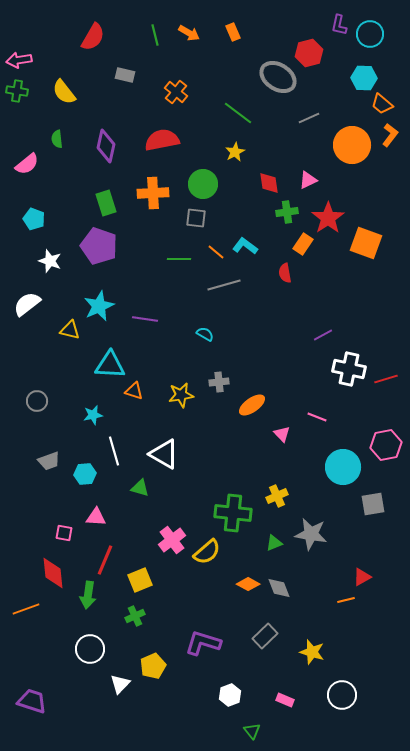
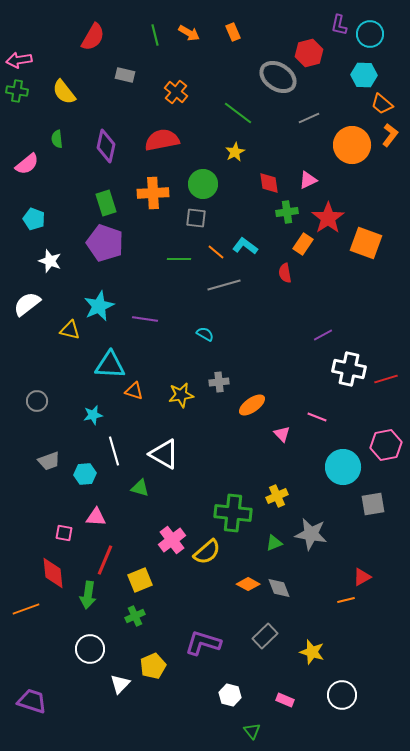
cyan hexagon at (364, 78): moved 3 px up
purple pentagon at (99, 246): moved 6 px right, 3 px up
white hexagon at (230, 695): rotated 25 degrees counterclockwise
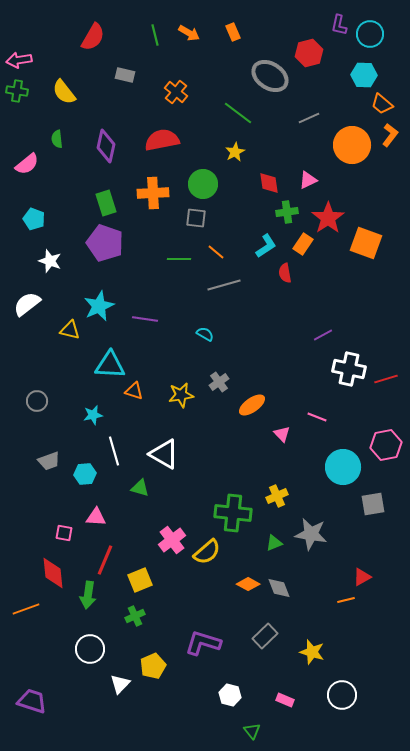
gray ellipse at (278, 77): moved 8 px left, 1 px up
cyan L-shape at (245, 246): moved 21 px right; rotated 110 degrees clockwise
gray cross at (219, 382): rotated 30 degrees counterclockwise
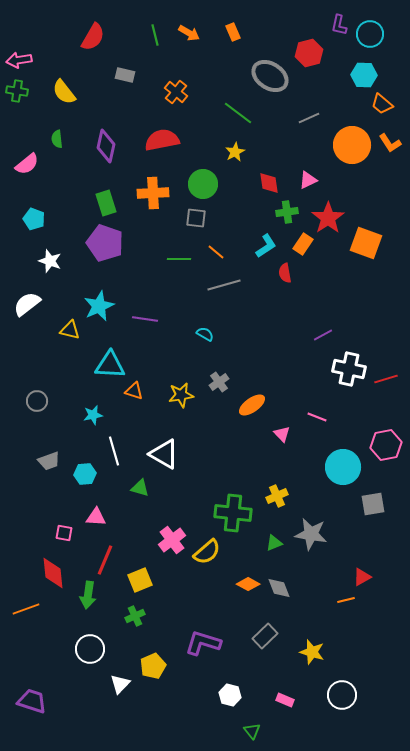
orange L-shape at (390, 135): moved 8 px down; rotated 110 degrees clockwise
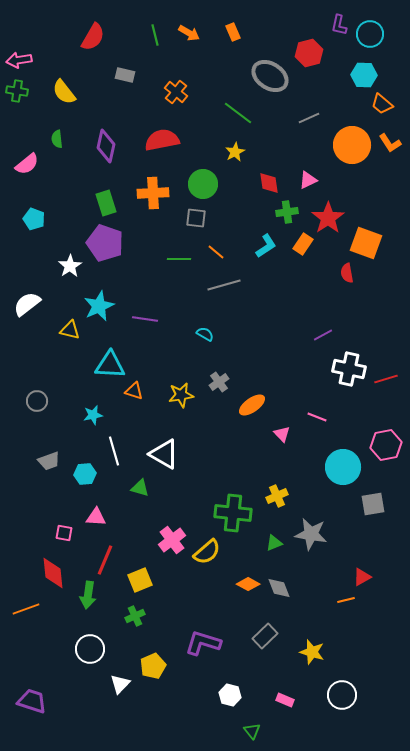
white star at (50, 261): moved 20 px right, 5 px down; rotated 20 degrees clockwise
red semicircle at (285, 273): moved 62 px right
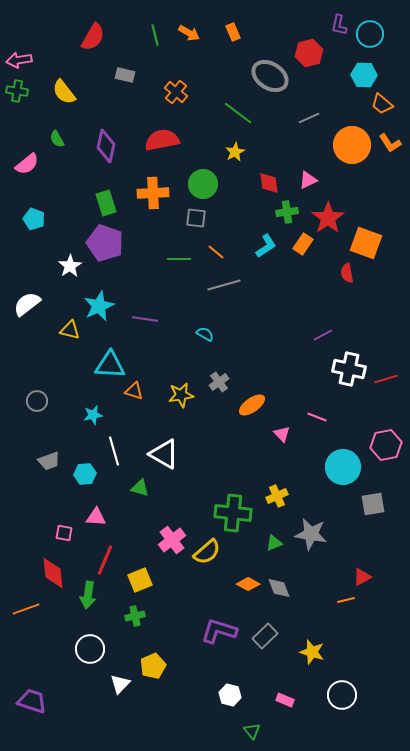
green semicircle at (57, 139): rotated 24 degrees counterclockwise
green cross at (135, 616): rotated 12 degrees clockwise
purple L-shape at (203, 643): moved 16 px right, 12 px up
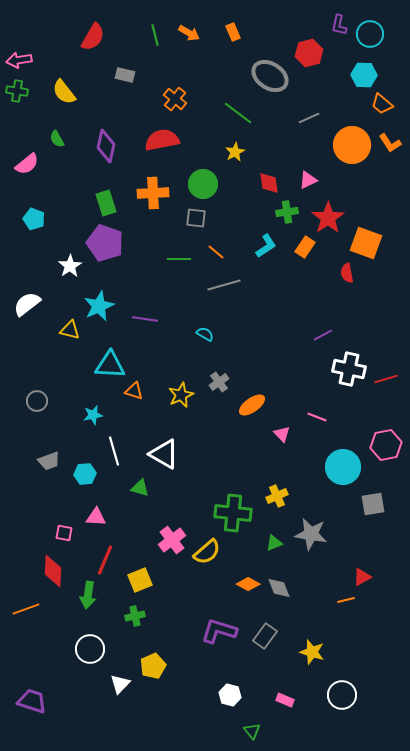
orange cross at (176, 92): moved 1 px left, 7 px down
orange rectangle at (303, 244): moved 2 px right, 3 px down
yellow star at (181, 395): rotated 15 degrees counterclockwise
red diamond at (53, 573): moved 2 px up; rotated 8 degrees clockwise
gray rectangle at (265, 636): rotated 10 degrees counterclockwise
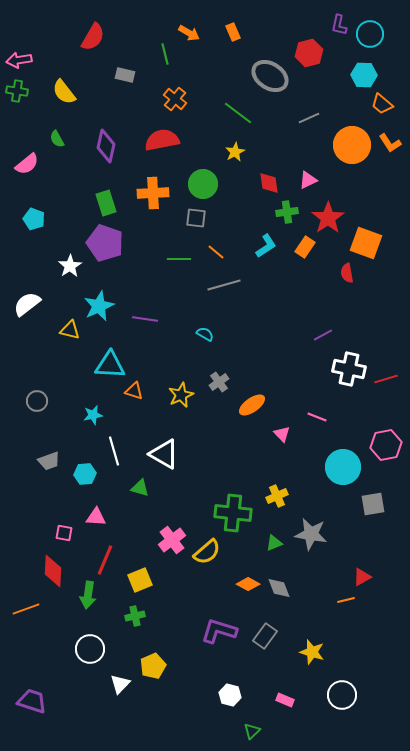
green line at (155, 35): moved 10 px right, 19 px down
green triangle at (252, 731): rotated 24 degrees clockwise
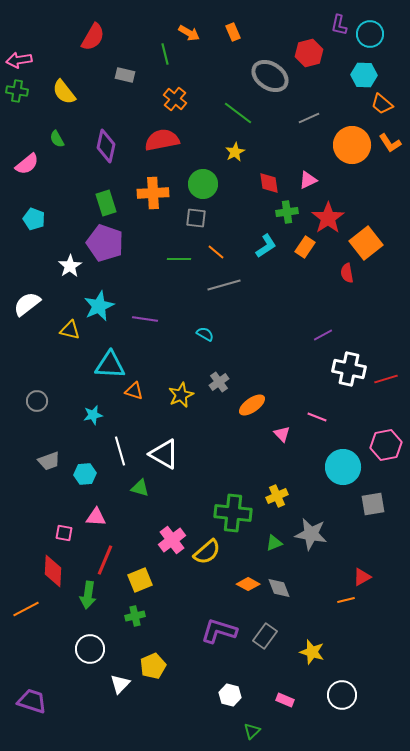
orange square at (366, 243): rotated 32 degrees clockwise
white line at (114, 451): moved 6 px right
orange line at (26, 609): rotated 8 degrees counterclockwise
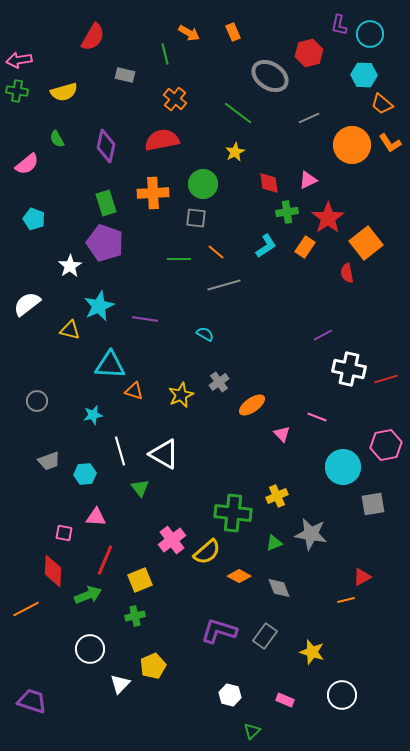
yellow semicircle at (64, 92): rotated 68 degrees counterclockwise
green triangle at (140, 488): rotated 36 degrees clockwise
orange diamond at (248, 584): moved 9 px left, 8 px up
green arrow at (88, 595): rotated 120 degrees counterclockwise
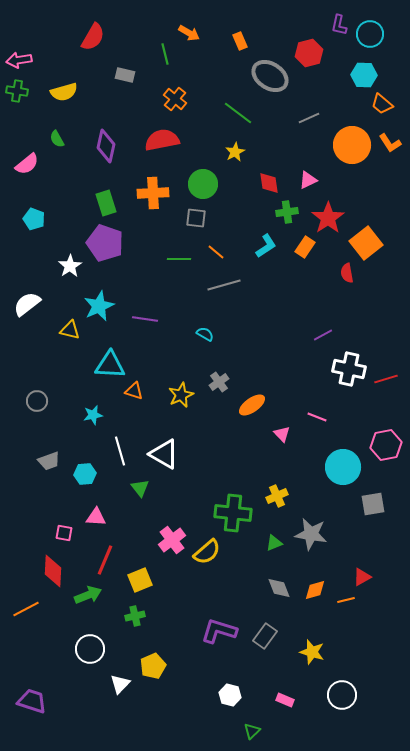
orange rectangle at (233, 32): moved 7 px right, 9 px down
orange diamond at (239, 576): moved 76 px right, 14 px down; rotated 45 degrees counterclockwise
